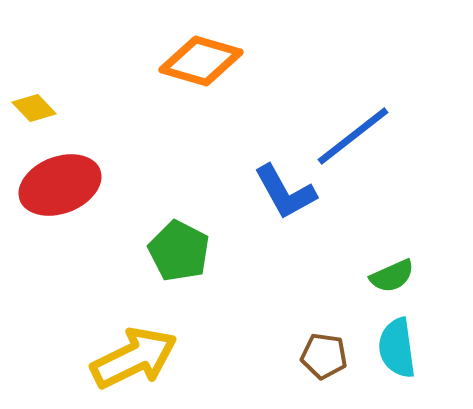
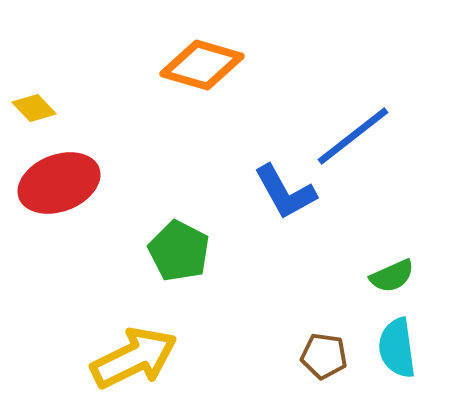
orange diamond: moved 1 px right, 4 px down
red ellipse: moved 1 px left, 2 px up
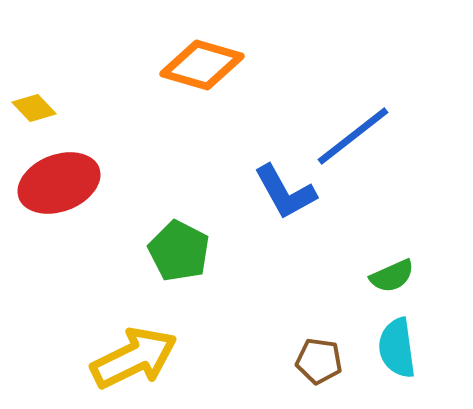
brown pentagon: moved 5 px left, 5 px down
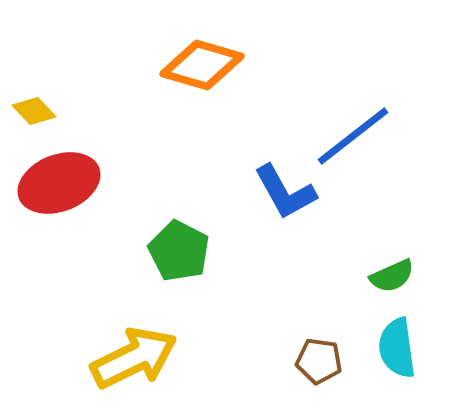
yellow diamond: moved 3 px down
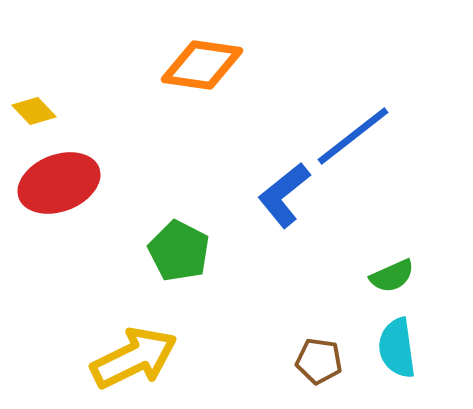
orange diamond: rotated 8 degrees counterclockwise
blue L-shape: moved 1 px left, 3 px down; rotated 80 degrees clockwise
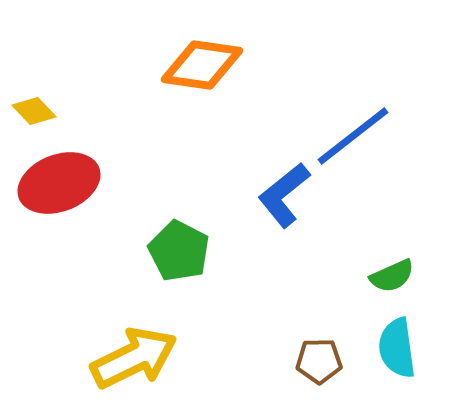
brown pentagon: rotated 9 degrees counterclockwise
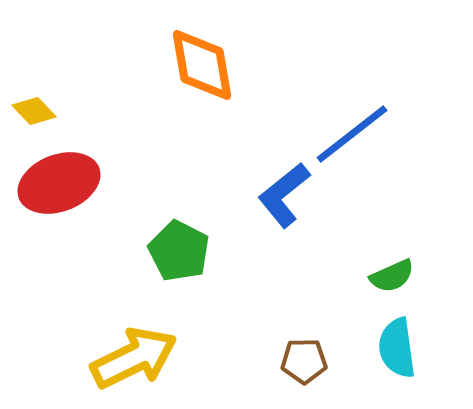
orange diamond: rotated 72 degrees clockwise
blue line: moved 1 px left, 2 px up
brown pentagon: moved 15 px left
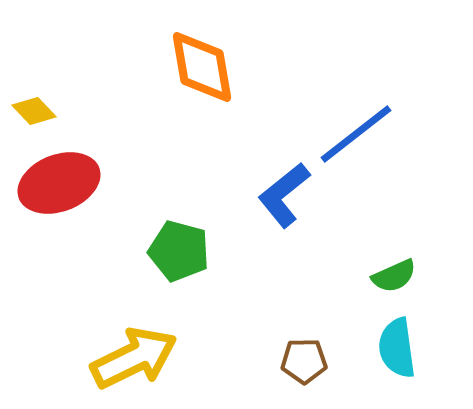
orange diamond: moved 2 px down
blue line: moved 4 px right
green pentagon: rotated 12 degrees counterclockwise
green semicircle: moved 2 px right
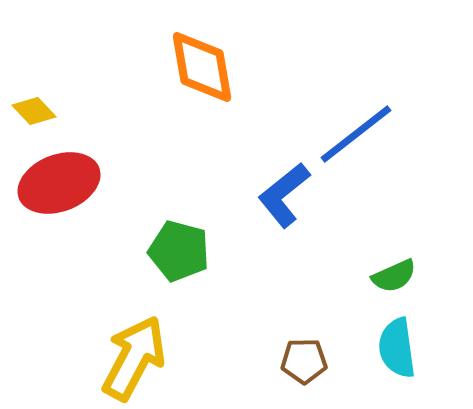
yellow arrow: rotated 36 degrees counterclockwise
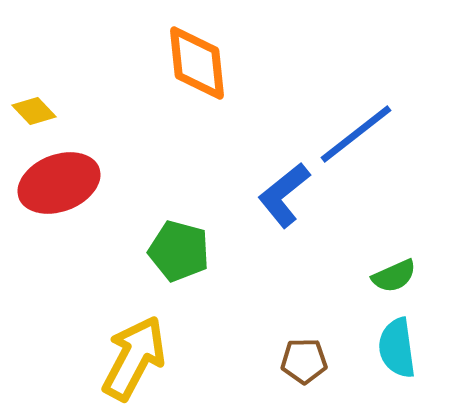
orange diamond: moved 5 px left, 4 px up; rotated 4 degrees clockwise
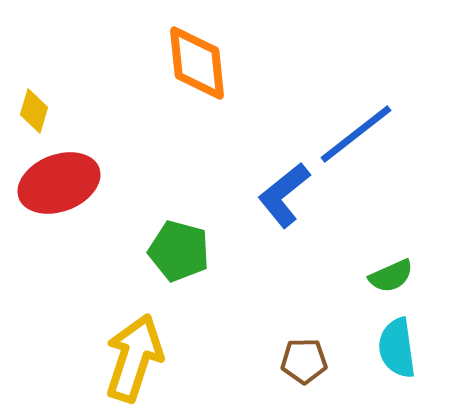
yellow diamond: rotated 60 degrees clockwise
green semicircle: moved 3 px left
yellow arrow: rotated 10 degrees counterclockwise
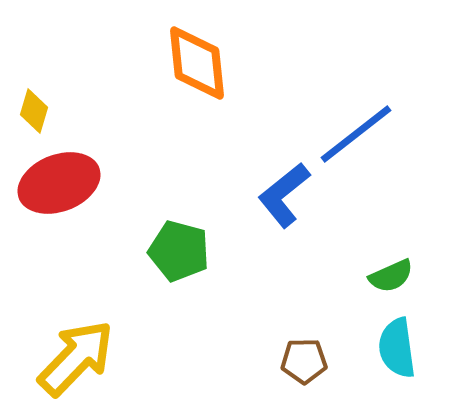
yellow arrow: moved 58 px left; rotated 26 degrees clockwise
